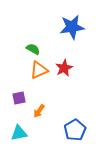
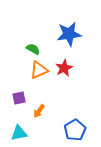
blue star: moved 3 px left, 7 px down
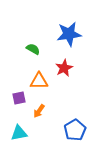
orange triangle: moved 11 px down; rotated 24 degrees clockwise
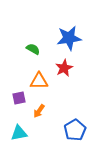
blue star: moved 4 px down
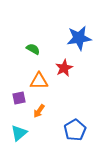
blue star: moved 10 px right
cyan triangle: rotated 30 degrees counterclockwise
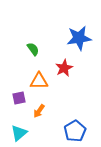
green semicircle: rotated 24 degrees clockwise
blue pentagon: moved 1 px down
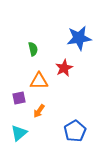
green semicircle: rotated 24 degrees clockwise
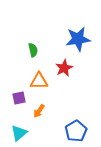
blue star: moved 1 px left, 1 px down
green semicircle: moved 1 px down
blue pentagon: moved 1 px right
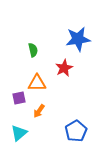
orange triangle: moved 2 px left, 2 px down
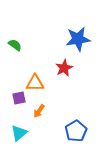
green semicircle: moved 18 px left, 5 px up; rotated 40 degrees counterclockwise
orange triangle: moved 2 px left
